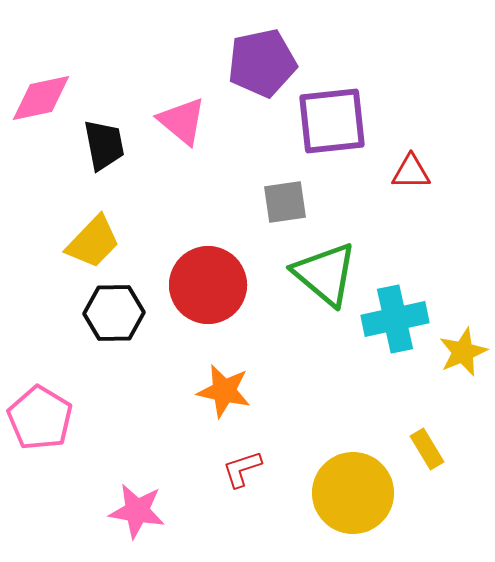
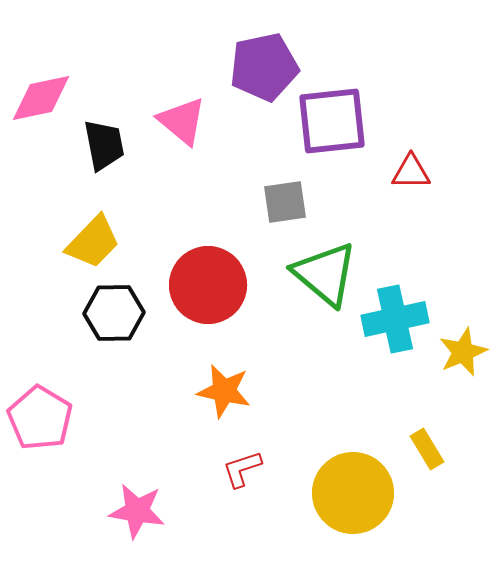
purple pentagon: moved 2 px right, 4 px down
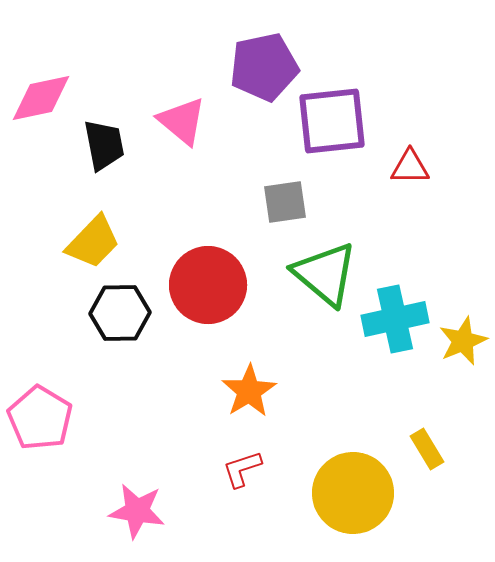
red triangle: moved 1 px left, 5 px up
black hexagon: moved 6 px right
yellow star: moved 11 px up
orange star: moved 25 px right; rotated 28 degrees clockwise
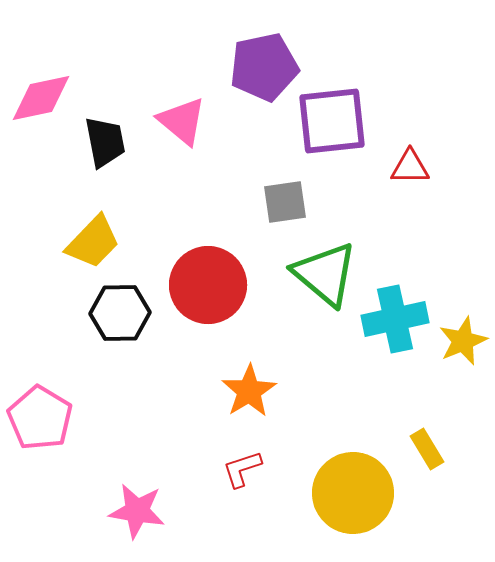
black trapezoid: moved 1 px right, 3 px up
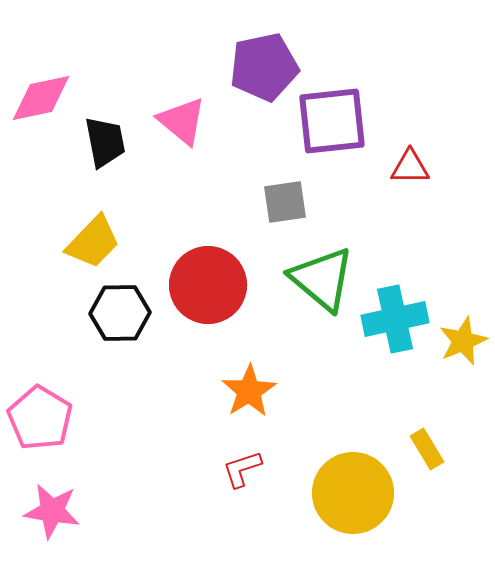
green triangle: moved 3 px left, 5 px down
pink star: moved 85 px left
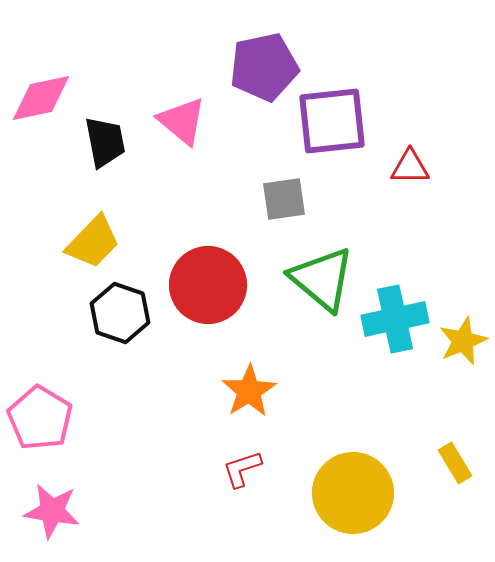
gray square: moved 1 px left, 3 px up
black hexagon: rotated 20 degrees clockwise
yellow rectangle: moved 28 px right, 14 px down
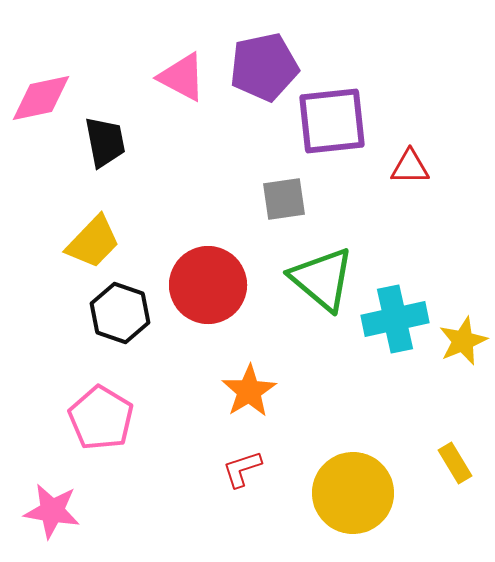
pink triangle: moved 44 px up; rotated 12 degrees counterclockwise
pink pentagon: moved 61 px right
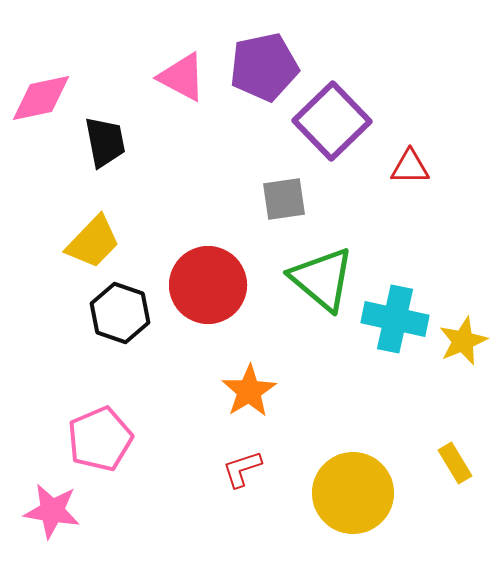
purple square: rotated 38 degrees counterclockwise
cyan cross: rotated 24 degrees clockwise
pink pentagon: moved 1 px left, 21 px down; rotated 18 degrees clockwise
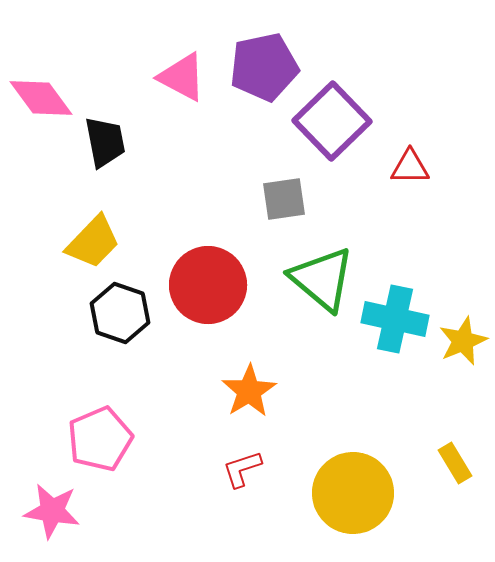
pink diamond: rotated 66 degrees clockwise
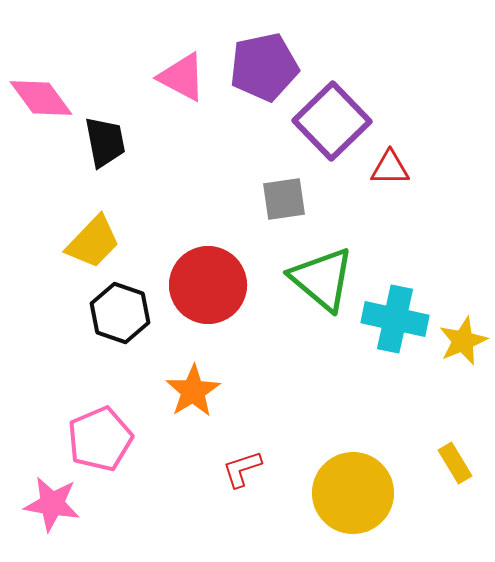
red triangle: moved 20 px left, 1 px down
orange star: moved 56 px left
pink star: moved 7 px up
